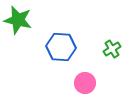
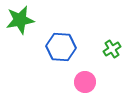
green star: moved 2 px right; rotated 24 degrees counterclockwise
pink circle: moved 1 px up
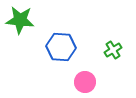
green star: rotated 16 degrees clockwise
green cross: moved 1 px right, 1 px down
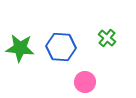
green star: moved 28 px down
green cross: moved 6 px left, 12 px up; rotated 18 degrees counterclockwise
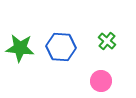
green cross: moved 3 px down
pink circle: moved 16 px right, 1 px up
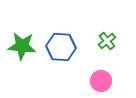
green cross: rotated 12 degrees clockwise
green star: moved 2 px right, 2 px up
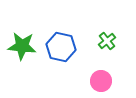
blue hexagon: rotated 8 degrees clockwise
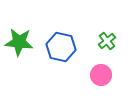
green star: moved 3 px left, 4 px up
pink circle: moved 6 px up
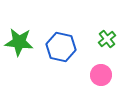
green cross: moved 2 px up
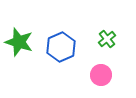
green star: rotated 12 degrees clockwise
blue hexagon: rotated 24 degrees clockwise
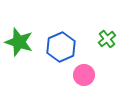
pink circle: moved 17 px left
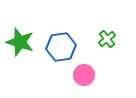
green star: moved 1 px right
blue hexagon: rotated 16 degrees clockwise
